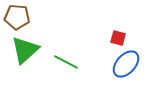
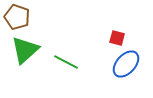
brown pentagon: rotated 15 degrees clockwise
red square: moved 1 px left
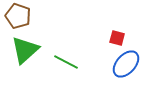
brown pentagon: moved 1 px right, 1 px up
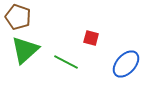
brown pentagon: moved 1 px down
red square: moved 26 px left
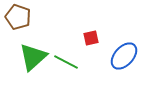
red square: rotated 28 degrees counterclockwise
green triangle: moved 8 px right, 7 px down
blue ellipse: moved 2 px left, 8 px up
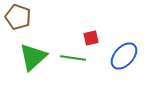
green line: moved 7 px right, 4 px up; rotated 20 degrees counterclockwise
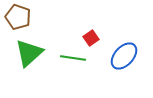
red square: rotated 21 degrees counterclockwise
green triangle: moved 4 px left, 4 px up
